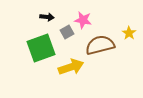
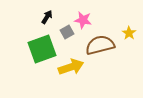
black arrow: rotated 64 degrees counterclockwise
green square: moved 1 px right, 1 px down
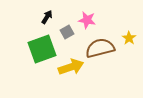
pink star: moved 4 px right
yellow star: moved 5 px down
brown semicircle: moved 3 px down
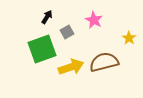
pink star: moved 7 px right; rotated 18 degrees clockwise
brown semicircle: moved 4 px right, 14 px down
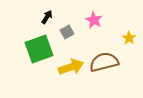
green square: moved 3 px left
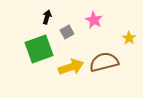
black arrow: rotated 16 degrees counterclockwise
